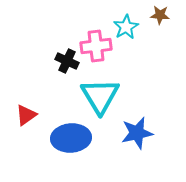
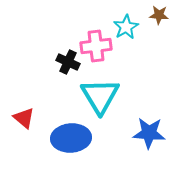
brown star: moved 1 px left
black cross: moved 1 px right, 1 px down
red triangle: moved 2 px left, 3 px down; rotated 45 degrees counterclockwise
blue star: moved 12 px right; rotated 16 degrees clockwise
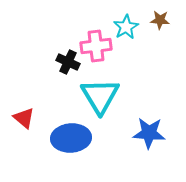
brown star: moved 1 px right, 5 px down
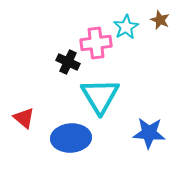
brown star: rotated 18 degrees clockwise
pink cross: moved 3 px up
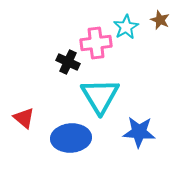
blue star: moved 10 px left, 1 px up
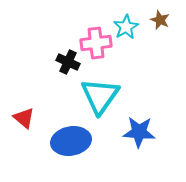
cyan triangle: rotated 6 degrees clockwise
blue ellipse: moved 3 px down; rotated 6 degrees counterclockwise
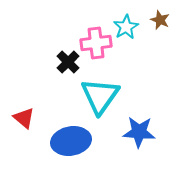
black cross: rotated 20 degrees clockwise
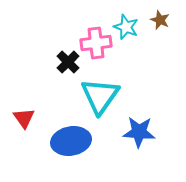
cyan star: rotated 20 degrees counterclockwise
red triangle: rotated 15 degrees clockwise
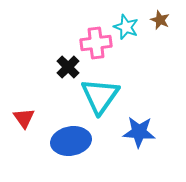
black cross: moved 5 px down
